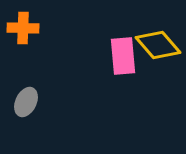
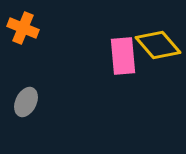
orange cross: rotated 20 degrees clockwise
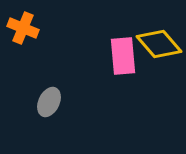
yellow diamond: moved 1 px right, 1 px up
gray ellipse: moved 23 px right
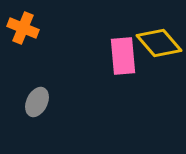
yellow diamond: moved 1 px up
gray ellipse: moved 12 px left
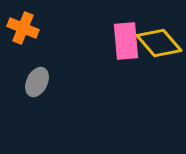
pink rectangle: moved 3 px right, 15 px up
gray ellipse: moved 20 px up
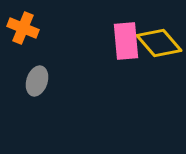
gray ellipse: moved 1 px up; rotated 8 degrees counterclockwise
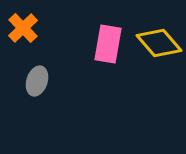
orange cross: rotated 24 degrees clockwise
pink rectangle: moved 18 px left, 3 px down; rotated 15 degrees clockwise
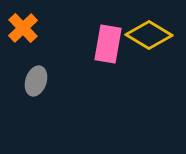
yellow diamond: moved 10 px left, 8 px up; rotated 18 degrees counterclockwise
gray ellipse: moved 1 px left
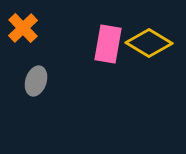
yellow diamond: moved 8 px down
